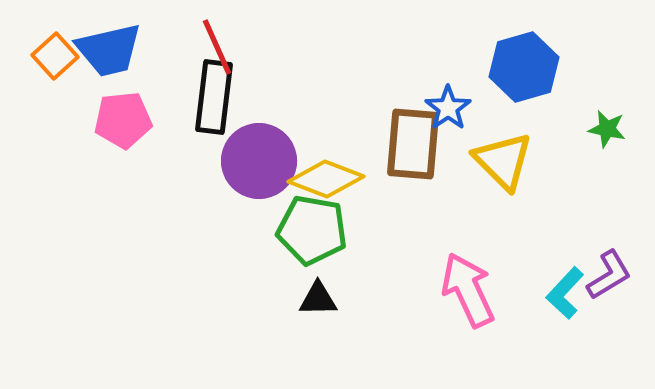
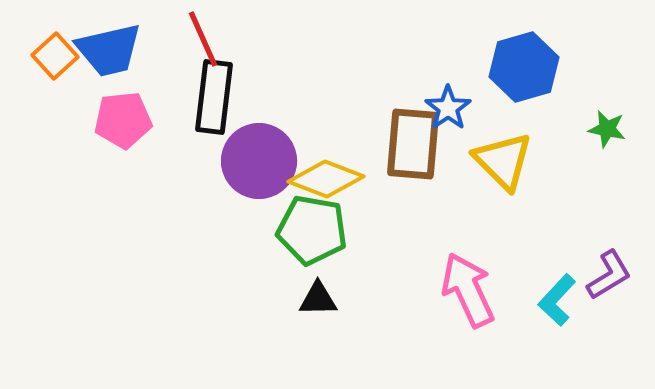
red line: moved 14 px left, 8 px up
cyan L-shape: moved 8 px left, 7 px down
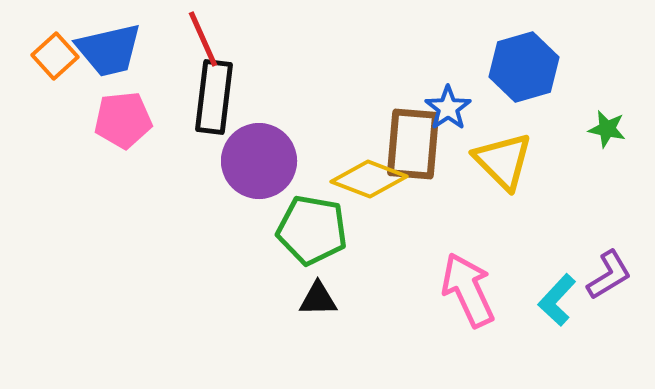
yellow diamond: moved 43 px right
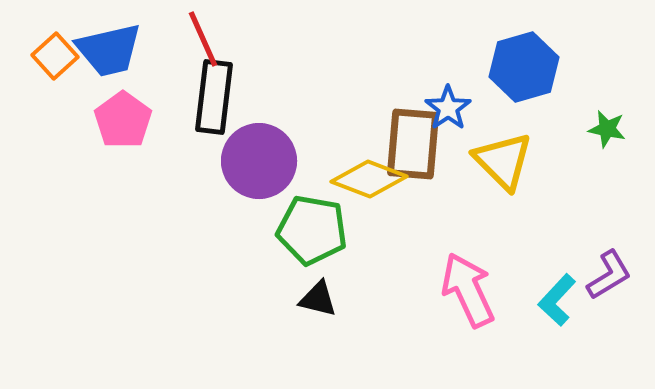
pink pentagon: rotated 30 degrees counterclockwise
black triangle: rotated 15 degrees clockwise
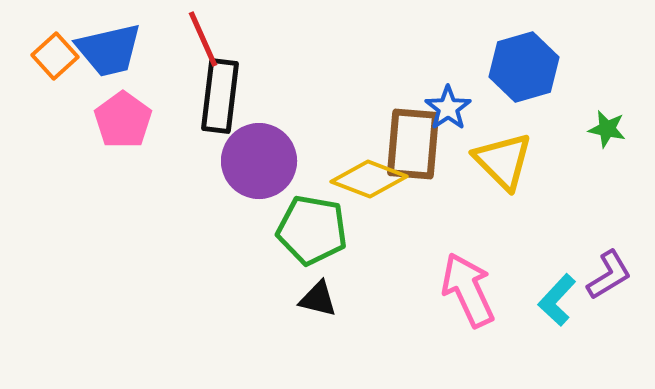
black rectangle: moved 6 px right, 1 px up
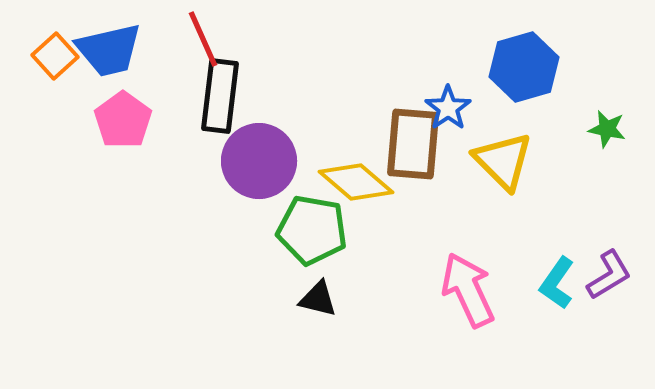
yellow diamond: moved 13 px left, 3 px down; rotated 20 degrees clockwise
cyan L-shape: moved 17 px up; rotated 8 degrees counterclockwise
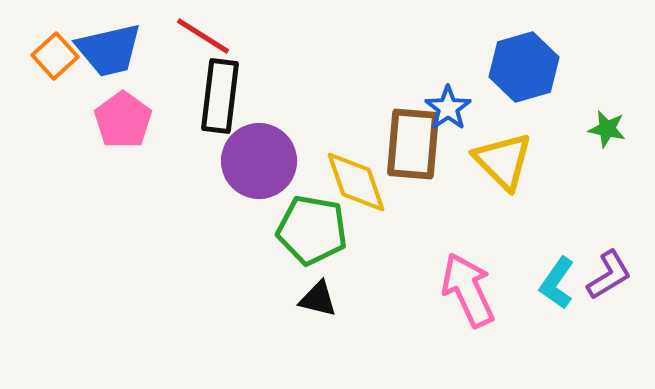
red line: moved 3 px up; rotated 34 degrees counterclockwise
yellow diamond: rotated 30 degrees clockwise
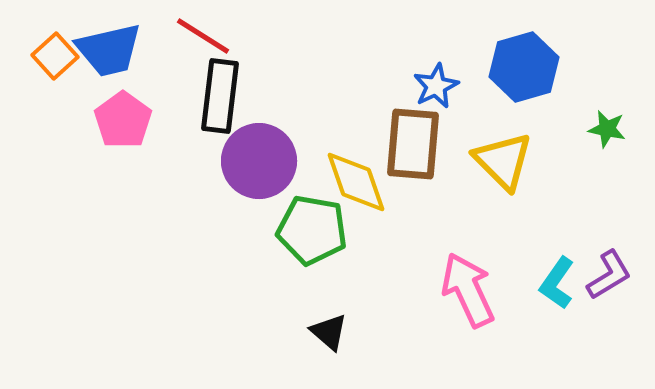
blue star: moved 12 px left, 22 px up; rotated 9 degrees clockwise
black triangle: moved 11 px right, 33 px down; rotated 27 degrees clockwise
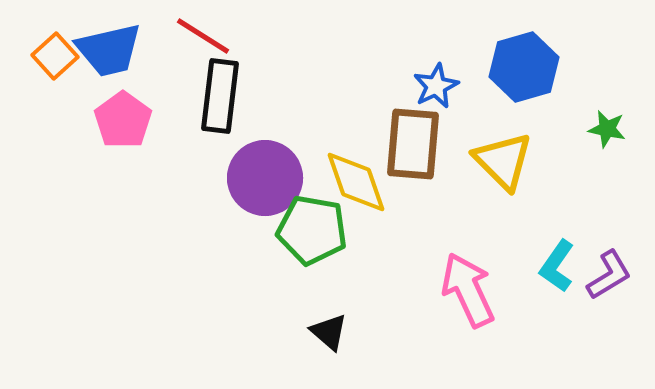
purple circle: moved 6 px right, 17 px down
cyan L-shape: moved 17 px up
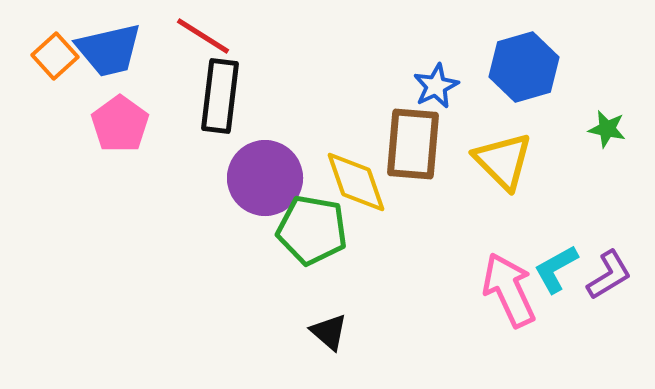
pink pentagon: moved 3 px left, 4 px down
cyan L-shape: moved 1 px left, 3 px down; rotated 26 degrees clockwise
pink arrow: moved 41 px right
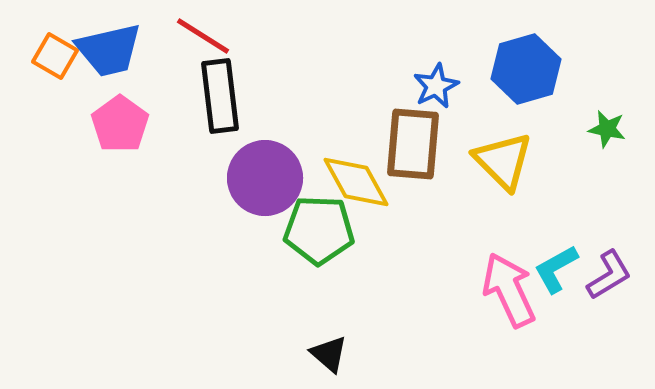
orange square: rotated 18 degrees counterclockwise
blue hexagon: moved 2 px right, 2 px down
black rectangle: rotated 14 degrees counterclockwise
yellow diamond: rotated 10 degrees counterclockwise
green pentagon: moved 7 px right; rotated 8 degrees counterclockwise
black triangle: moved 22 px down
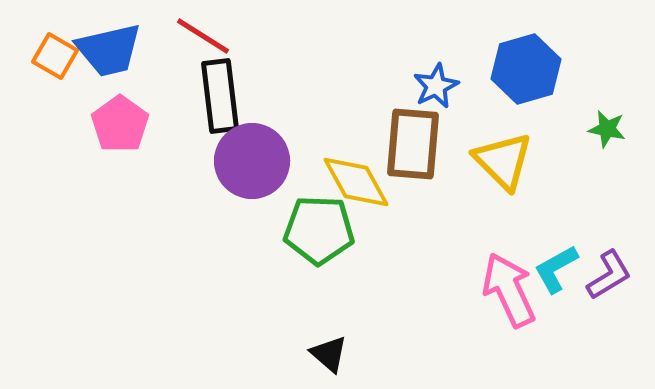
purple circle: moved 13 px left, 17 px up
